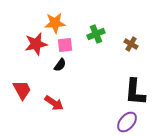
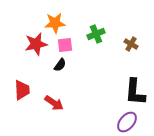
red trapezoid: rotated 25 degrees clockwise
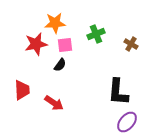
black L-shape: moved 17 px left
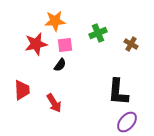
orange star: moved 2 px up
green cross: moved 2 px right, 1 px up
red arrow: rotated 24 degrees clockwise
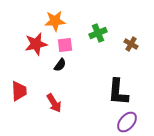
red trapezoid: moved 3 px left, 1 px down
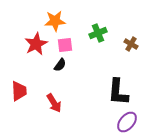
red star: rotated 15 degrees counterclockwise
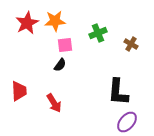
red star: moved 9 px left, 21 px up
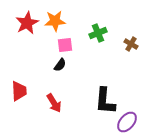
black L-shape: moved 13 px left, 9 px down
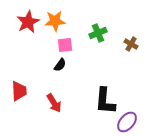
red star: moved 1 px right, 1 px up
